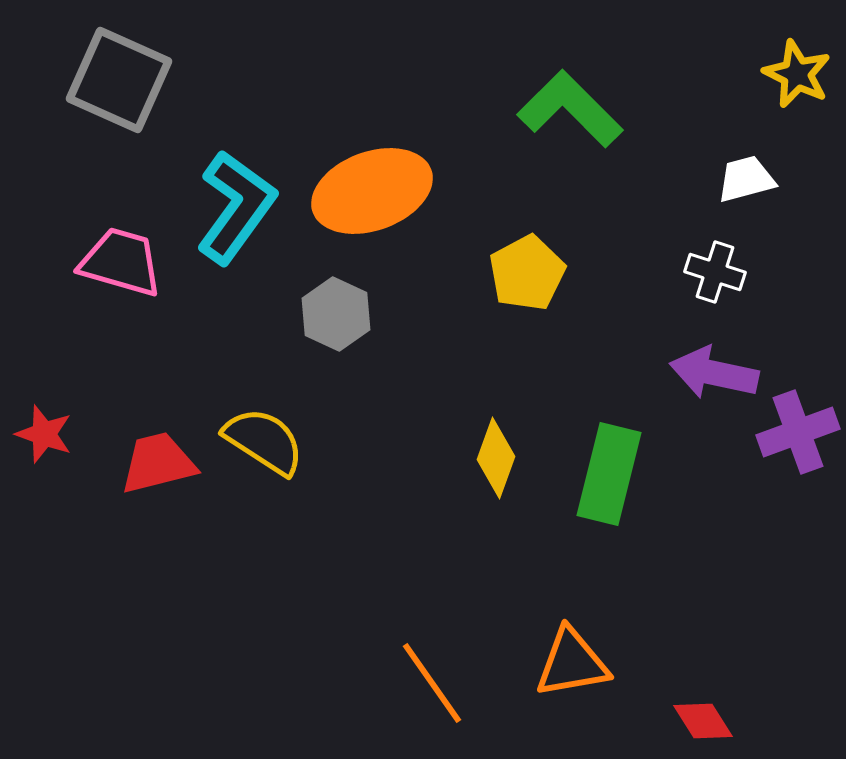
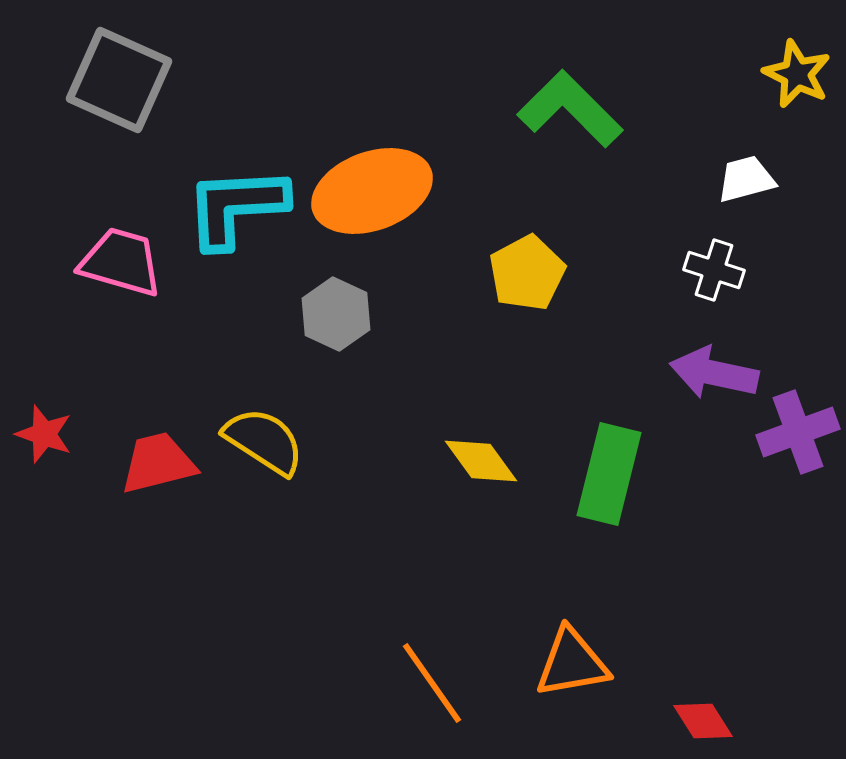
cyan L-shape: rotated 129 degrees counterclockwise
white cross: moved 1 px left, 2 px up
yellow diamond: moved 15 px left, 3 px down; rotated 56 degrees counterclockwise
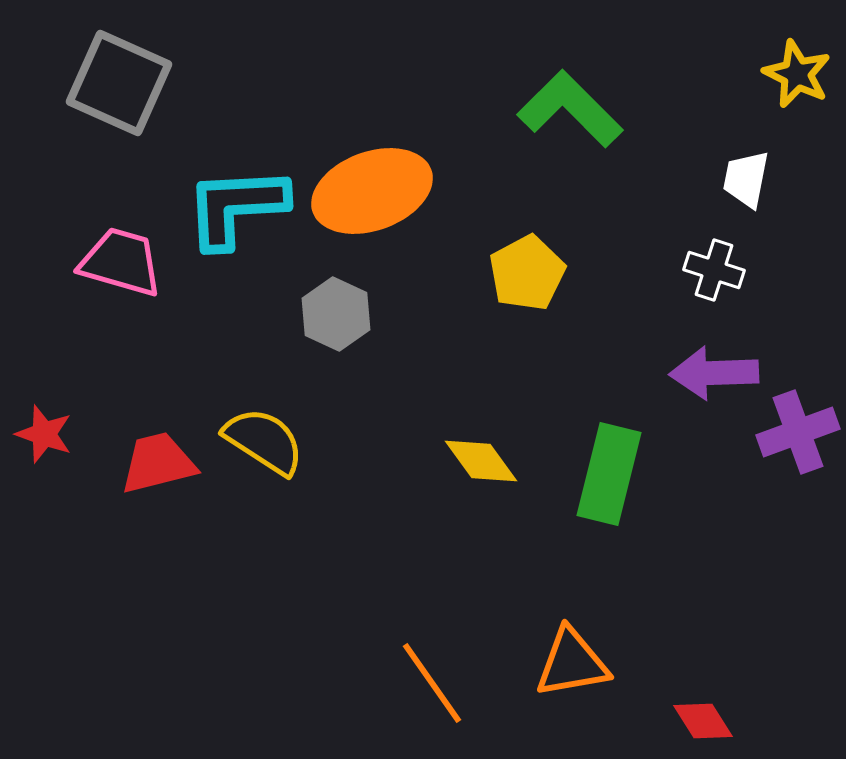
gray square: moved 3 px down
white trapezoid: rotated 64 degrees counterclockwise
purple arrow: rotated 14 degrees counterclockwise
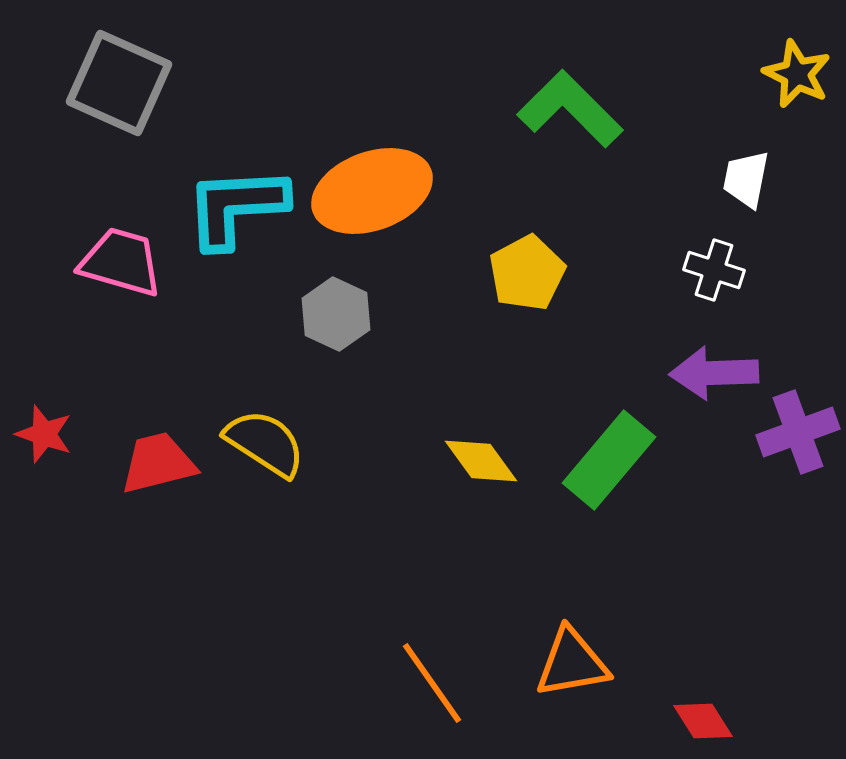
yellow semicircle: moved 1 px right, 2 px down
green rectangle: moved 14 px up; rotated 26 degrees clockwise
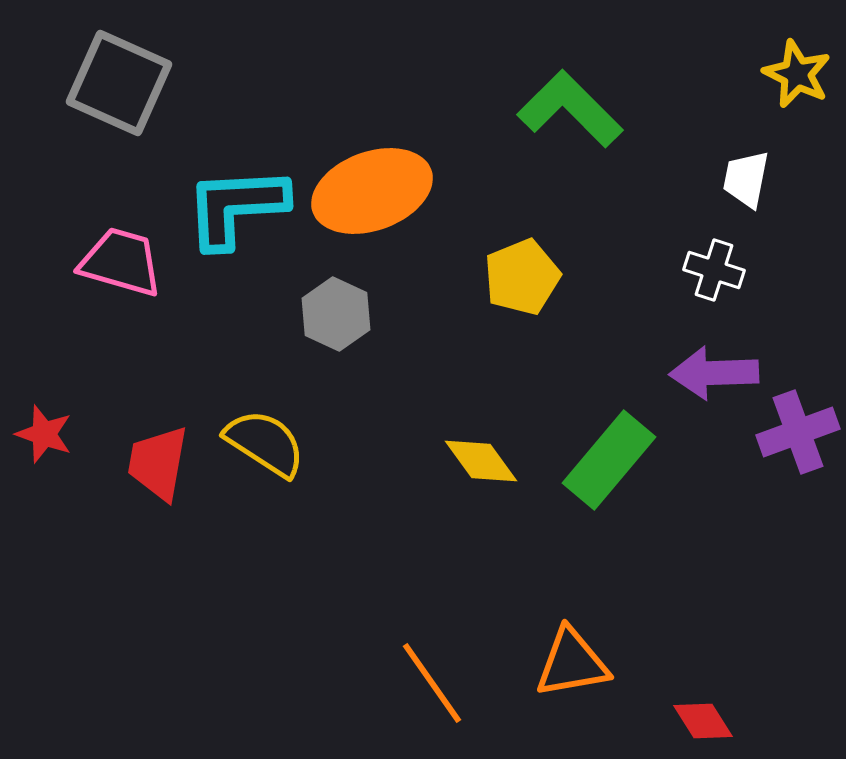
yellow pentagon: moved 5 px left, 4 px down; rotated 6 degrees clockwise
red trapezoid: rotated 66 degrees counterclockwise
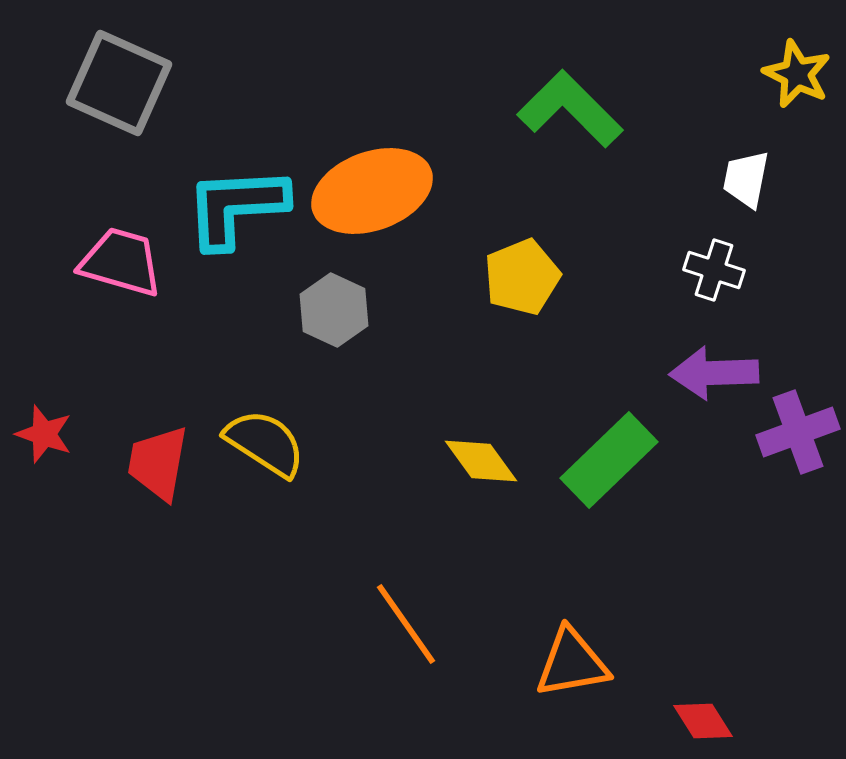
gray hexagon: moved 2 px left, 4 px up
green rectangle: rotated 6 degrees clockwise
orange line: moved 26 px left, 59 px up
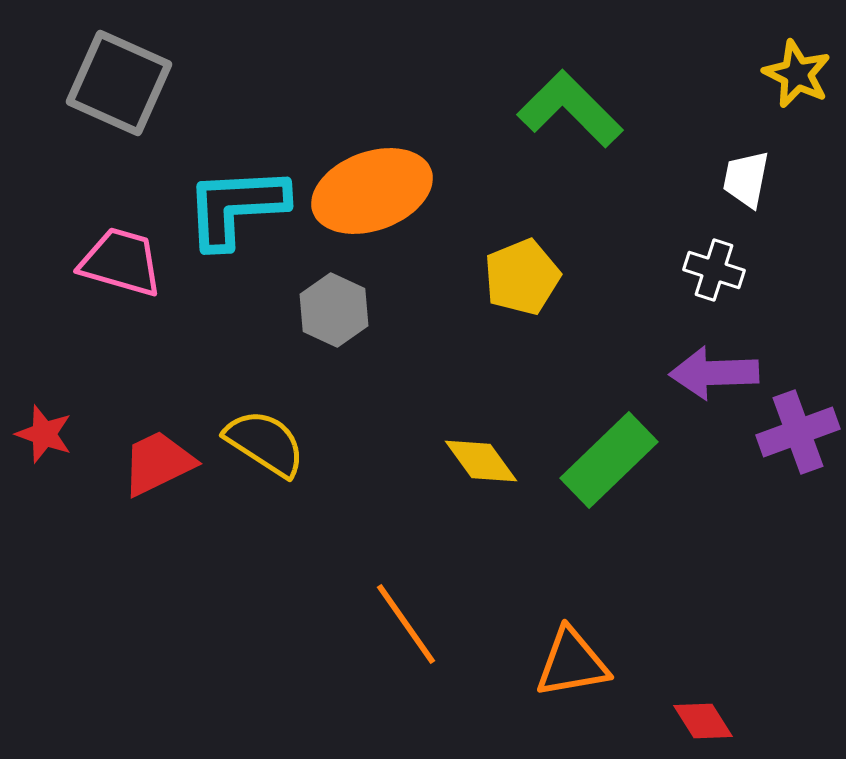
red trapezoid: rotated 54 degrees clockwise
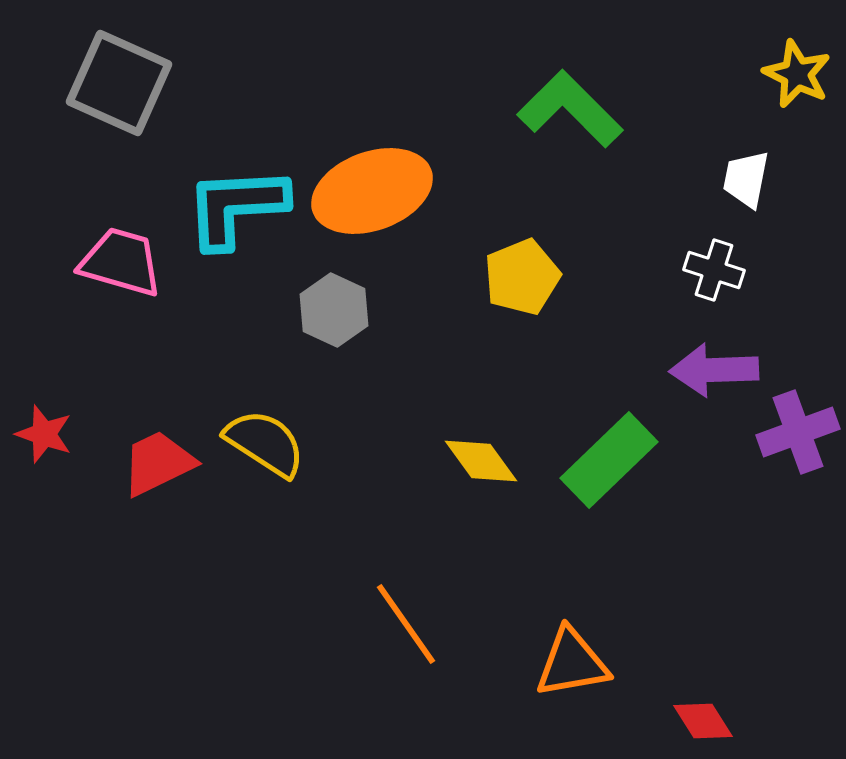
purple arrow: moved 3 px up
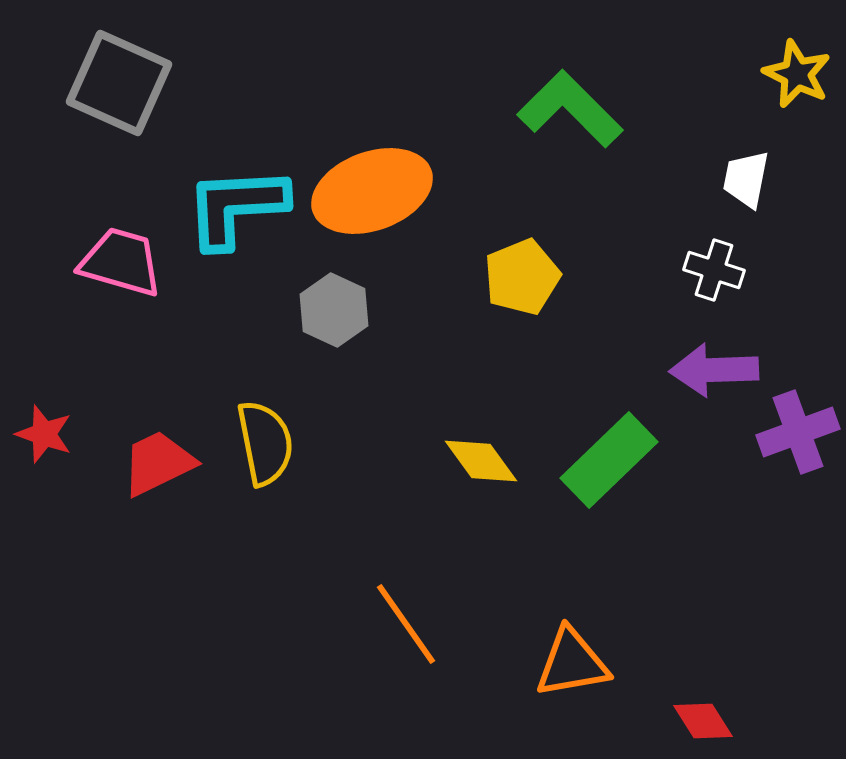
yellow semicircle: rotated 46 degrees clockwise
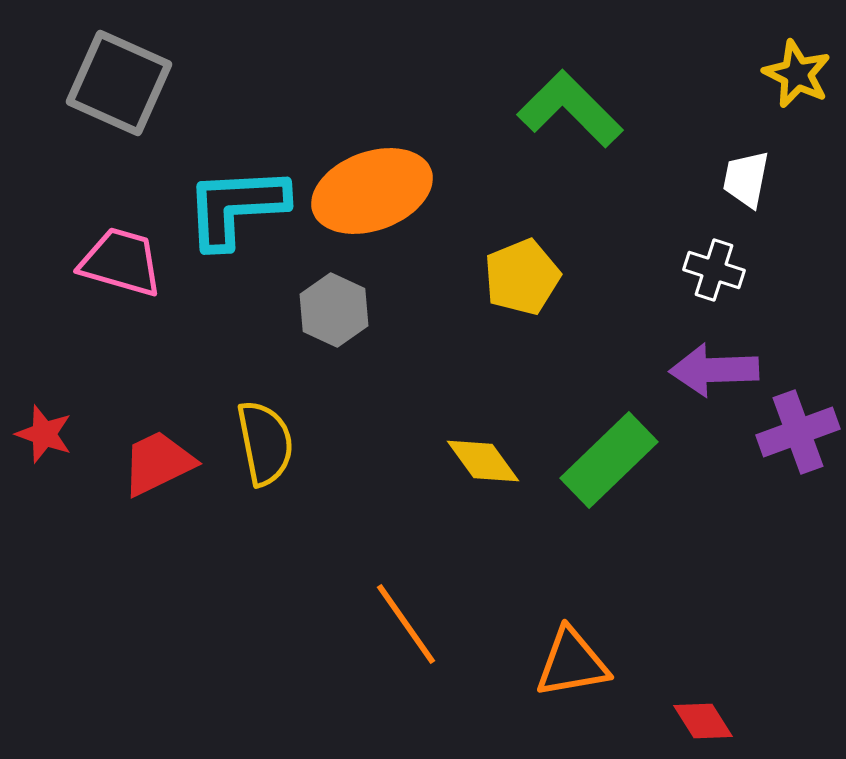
yellow diamond: moved 2 px right
